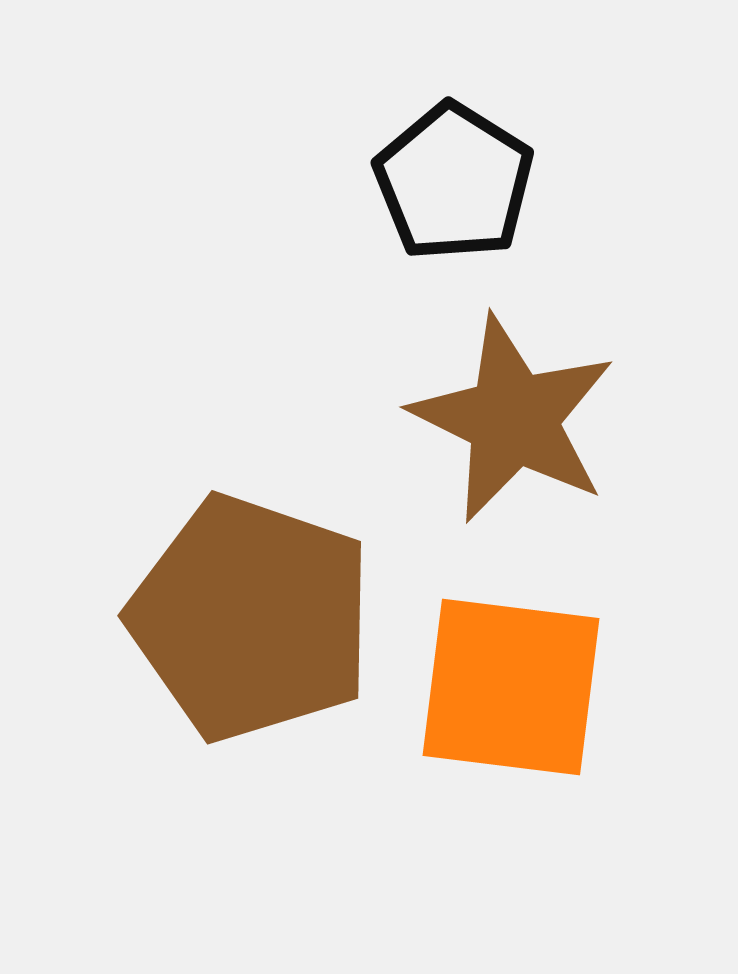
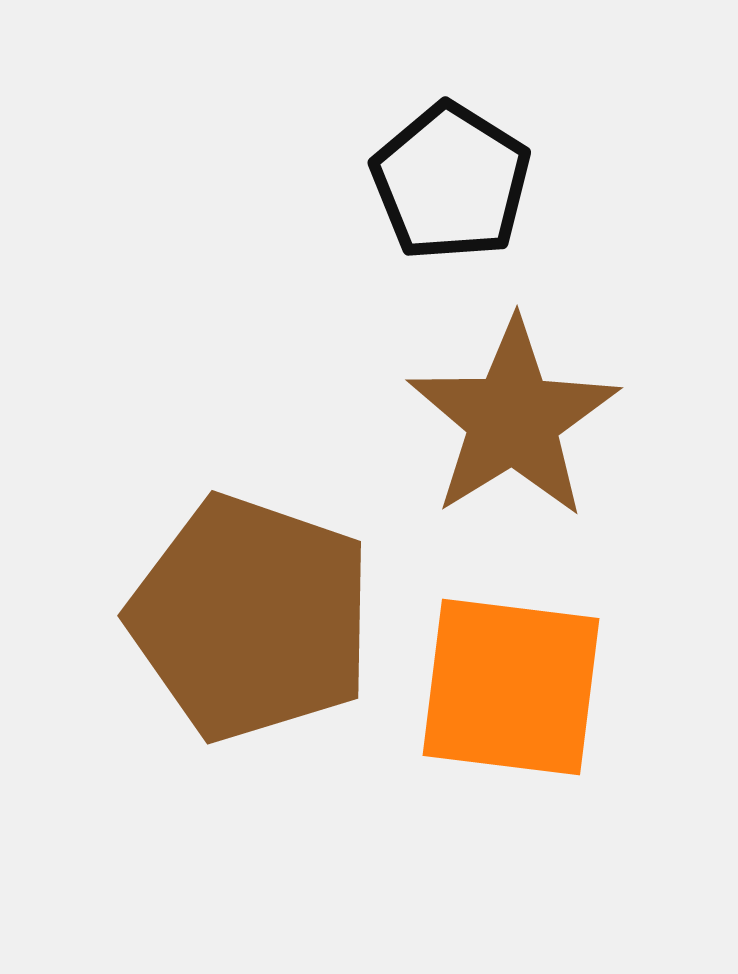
black pentagon: moved 3 px left
brown star: rotated 14 degrees clockwise
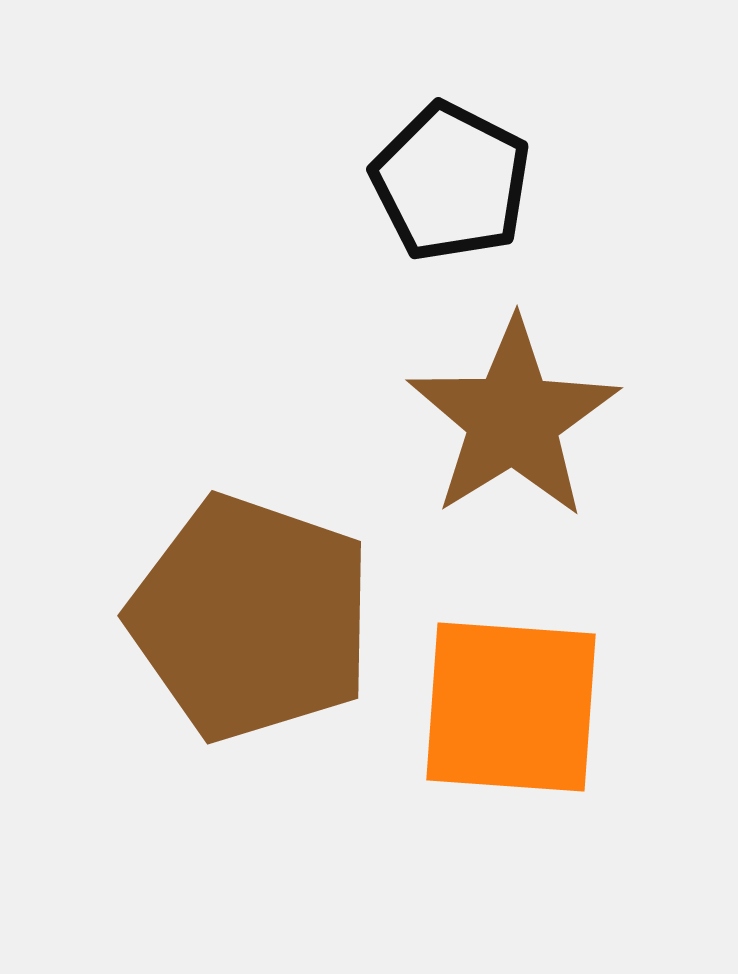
black pentagon: rotated 5 degrees counterclockwise
orange square: moved 20 px down; rotated 3 degrees counterclockwise
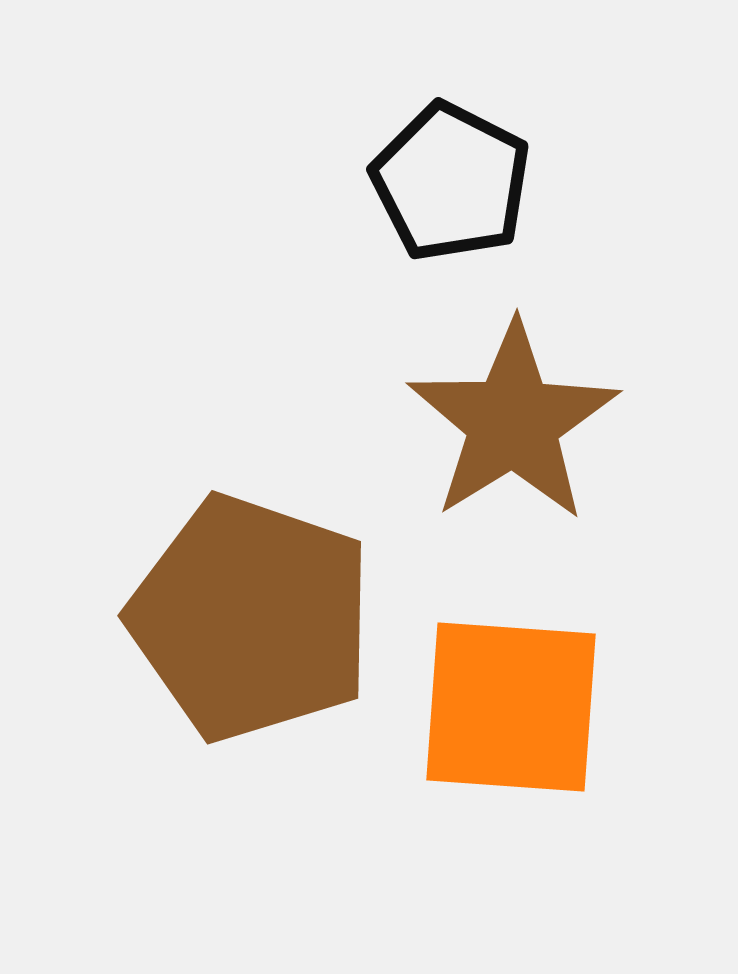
brown star: moved 3 px down
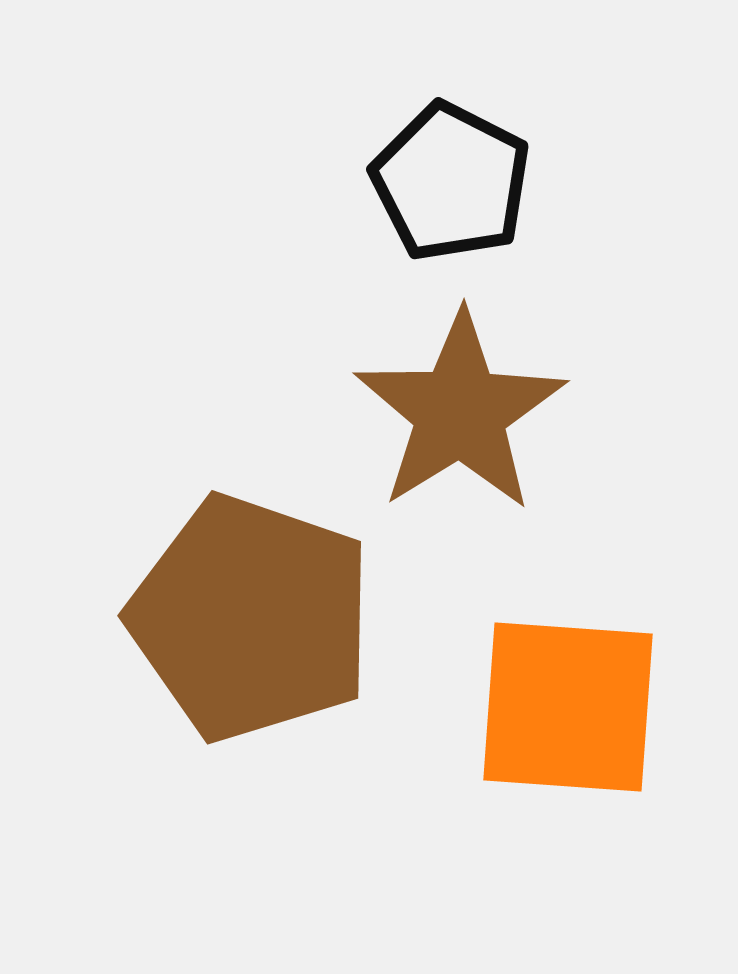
brown star: moved 53 px left, 10 px up
orange square: moved 57 px right
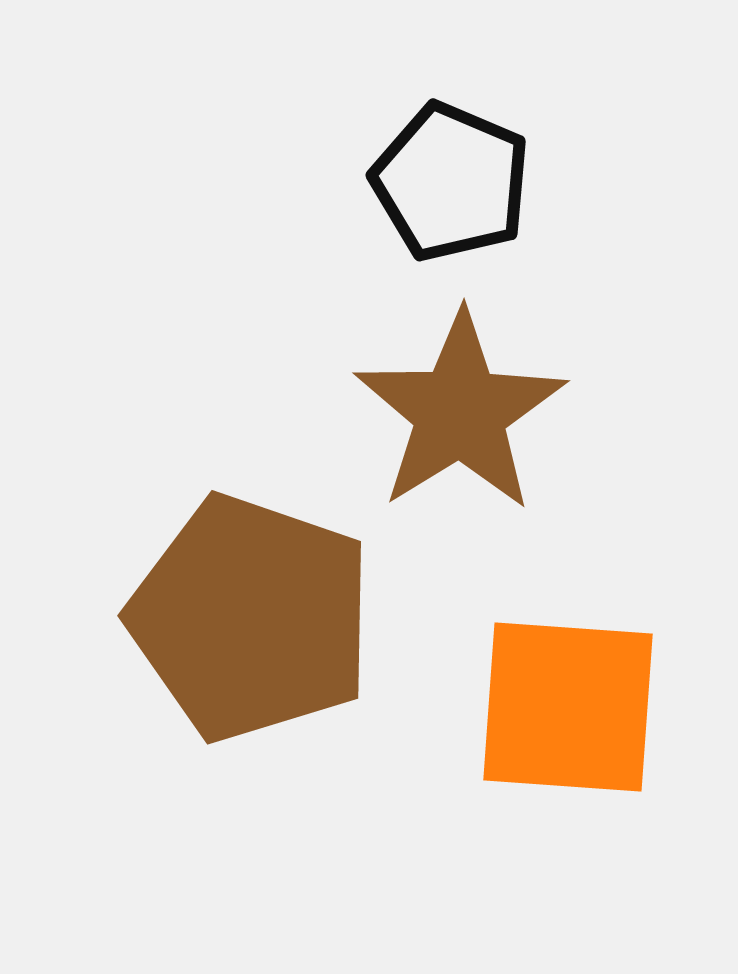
black pentagon: rotated 4 degrees counterclockwise
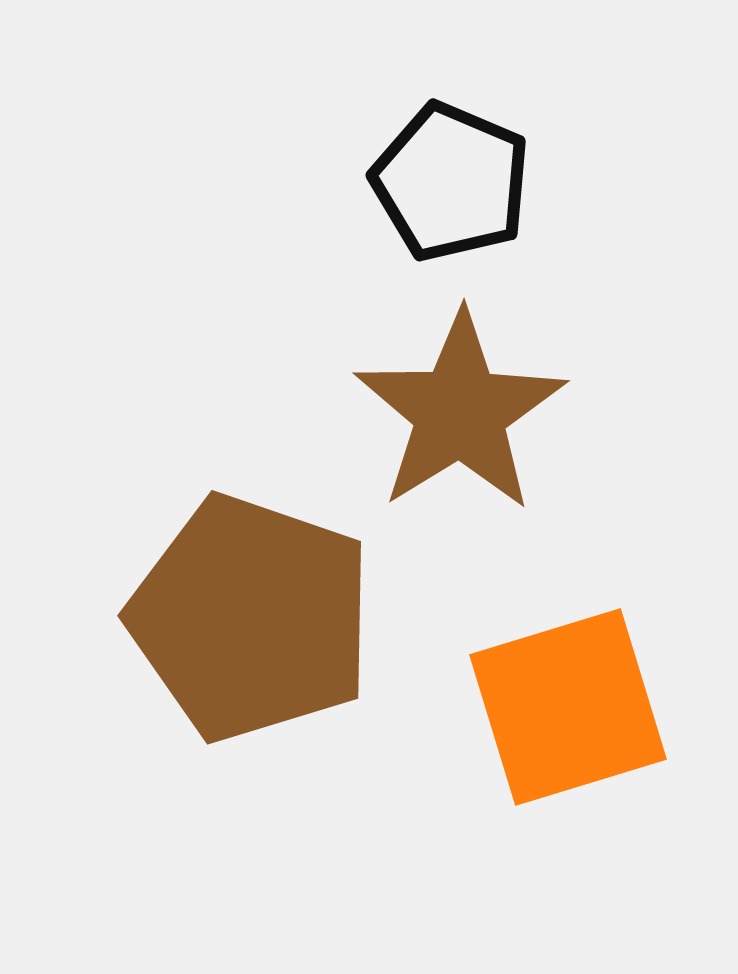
orange square: rotated 21 degrees counterclockwise
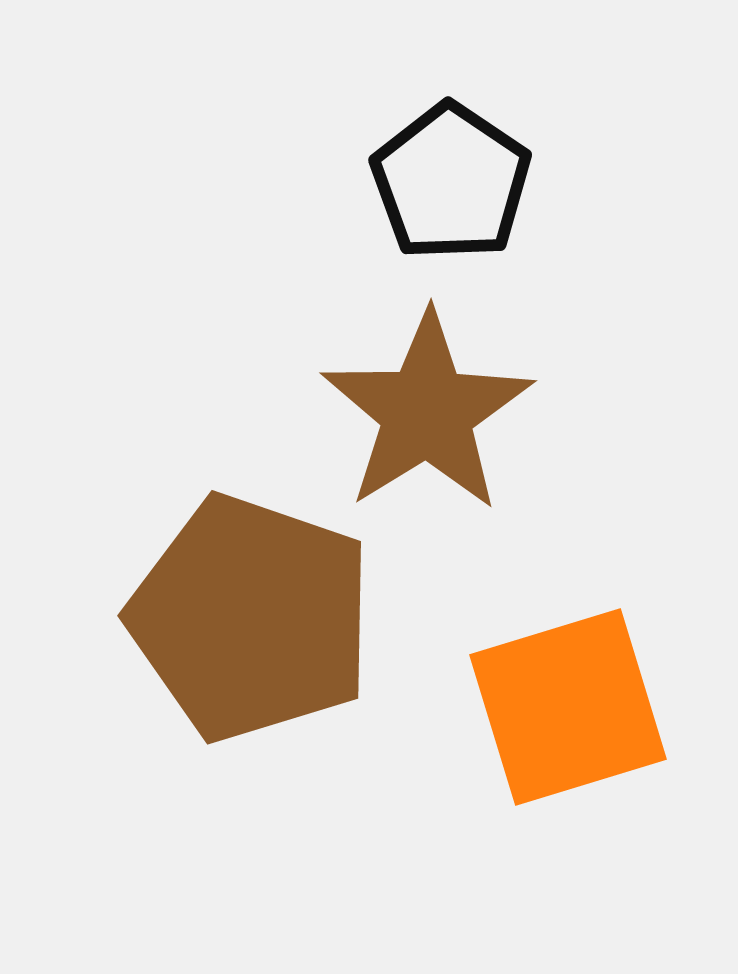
black pentagon: rotated 11 degrees clockwise
brown star: moved 33 px left
